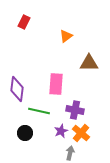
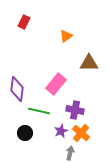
pink rectangle: rotated 35 degrees clockwise
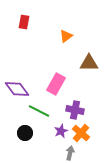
red rectangle: rotated 16 degrees counterclockwise
pink rectangle: rotated 10 degrees counterclockwise
purple diamond: rotated 45 degrees counterclockwise
green line: rotated 15 degrees clockwise
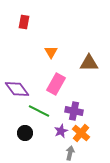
orange triangle: moved 15 px left, 16 px down; rotated 24 degrees counterclockwise
purple cross: moved 1 px left, 1 px down
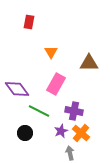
red rectangle: moved 5 px right
gray arrow: rotated 24 degrees counterclockwise
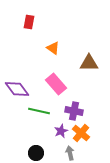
orange triangle: moved 2 px right, 4 px up; rotated 24 degrees counterclockwise
pink rectangle: rotated 70 degrees counterclockwise
green line: rotated 15 degrees counterclockwise
black circle: moved 11 px right, 20 px down
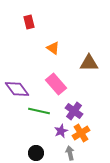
red rectangle: rotated 24 degrees counterclockwise
purple cross: rotated 24 degrees clockwise
orange cross: rotated 18 degrees clockwise
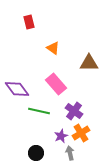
purple star: moved 5 px down
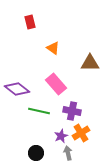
red rectangle: moved 1 px right
brown triangle: moved 1 px right
purple diamond: rotated 15 degrees counterclockwise
purple cross: moved 2 px left; rotated 24 degrees counterclockwise
gray arrow: moved 2 px left
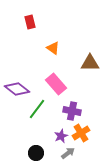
green line: moved 2 px left, 2 px up; rotated 65 degrees counterclockwise
gray arrow: rotated 64 degrees clockwise
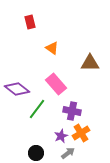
orange triangle: moved 1 px left
